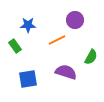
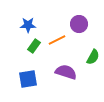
purple circle: moved 4 px right, 4 px down
green rectangle: moved 19 px right; rotated 72 degrees clockwise
green semicircle: moved 2 px right
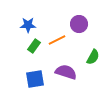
blue square: moved 7 px right
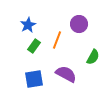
blue star: rotated 28 degrees counterclockwise
orange line: rotated 42 degrees counterclockwise
purple semicircle: moved 2 px down; rotated 10 degrees clockwise
blue square: moved 1 px left
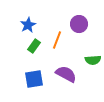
green semicircle: moved 3 px down; rotated 56 degrees clockwise
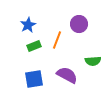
green rectangle: rotated 32 degrees clockwise
green semicircle: moved 1 px down
purple semicircle: moved 1 px right, 1 px down
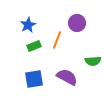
purple circle: moved 2 px left, 1 px up
purple semicircle: moved 2 px down
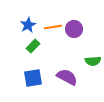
purple circle: moved 3 px left, 6 px down
orange line: moved 4 px left, 13 px up; rotated 60 degrees clockwise
green rectangle: moved 1 px left; rotated 24 degrees counterclockwise
blue square: moved 1 px left, 1 px up
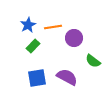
purple circle: moved 9 px down
green semicircle: rotated 42 degrees clockwise
blue square: moved 4 px right
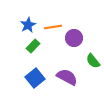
green semicircle: rotated 14 degrees clockwise
blue square: moved 2 px left; rotated 30 degrees counterclockwise
